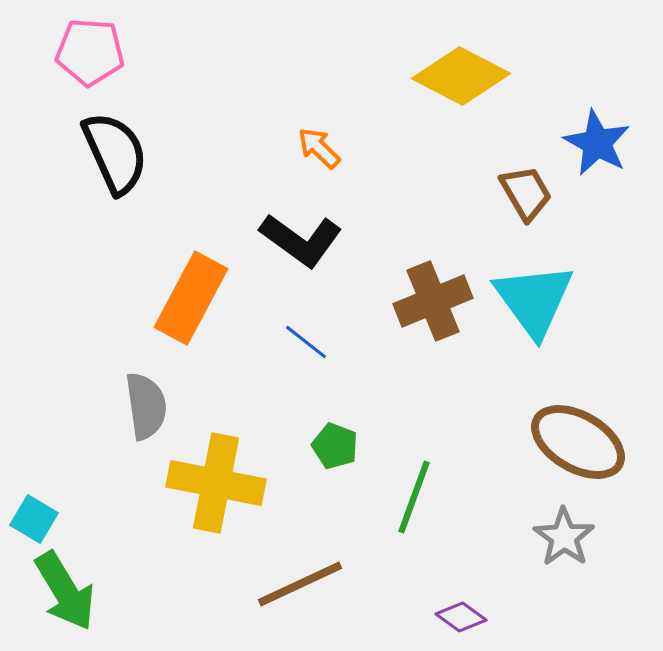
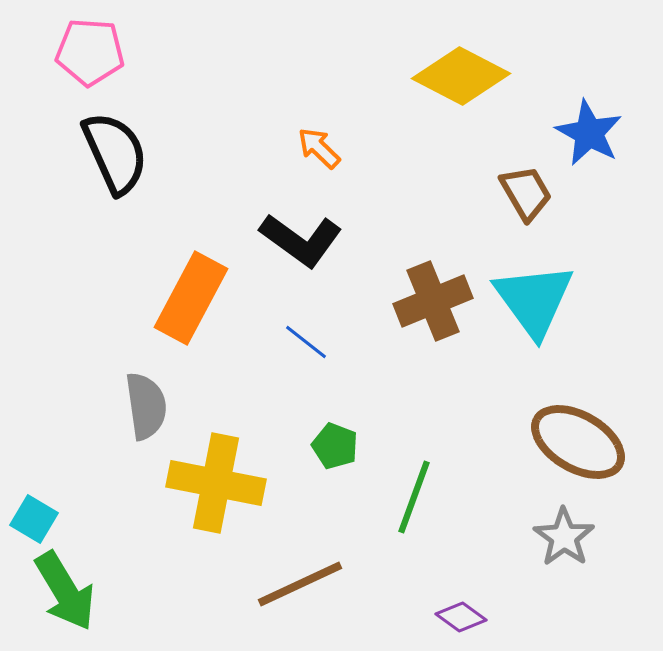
blue star: moved 8 px left, 10 px up
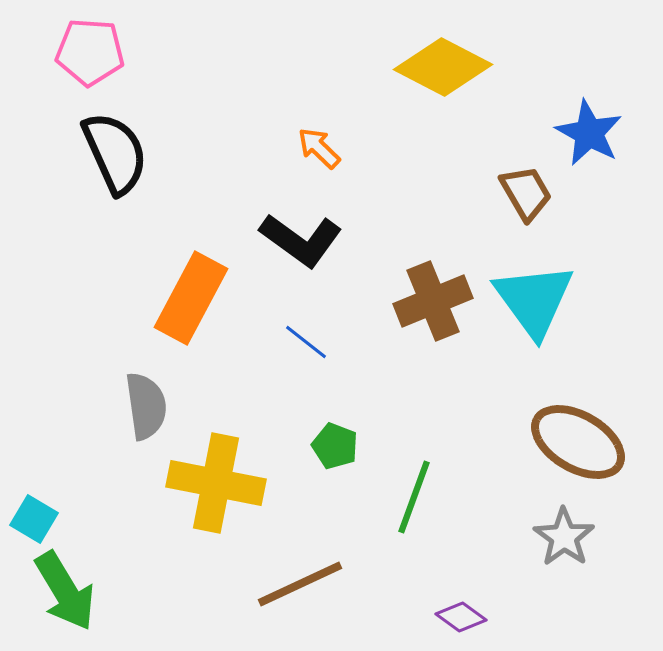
yellow diamond: moved 18 px left, 9 px up
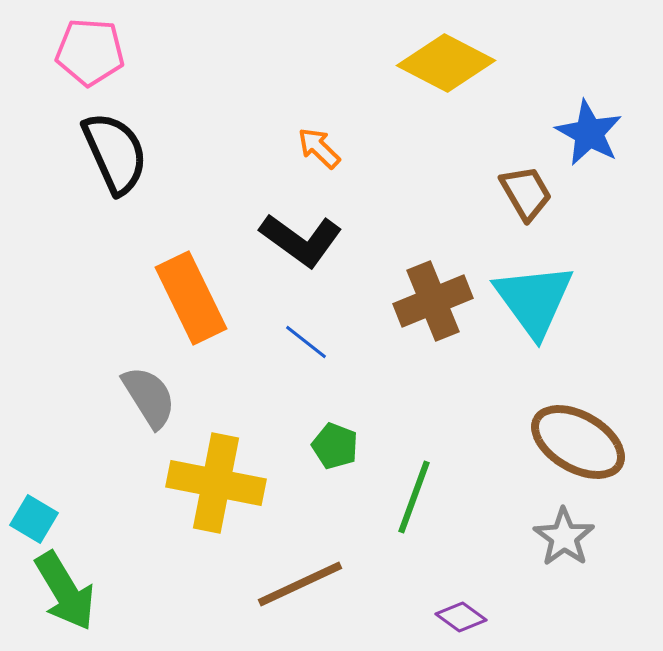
yellow diamond: moved 3 px right, 4 px up
orange rectangle: rotated 54 degrees counterclockwise
gray semicircle: moved 3 px right, 9 px up; rotated 24 degrees counterclockwise
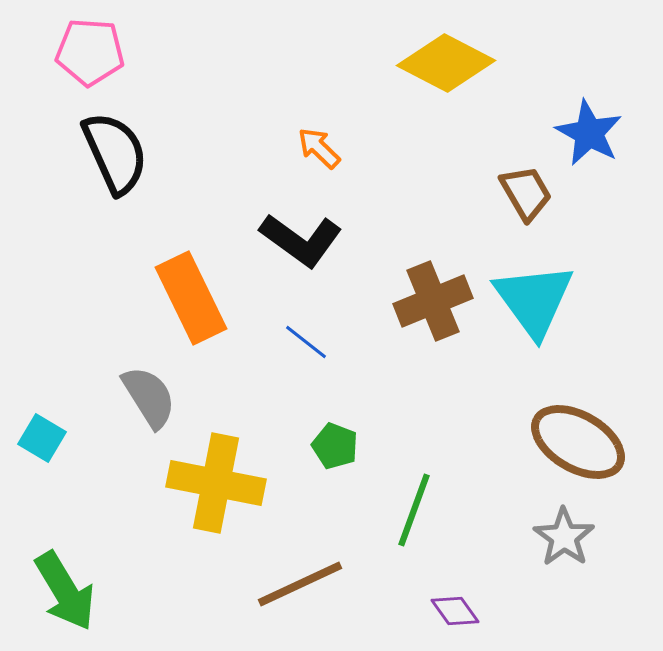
green line: moved 13 px down
cyan square: moved 8 px right, 81 px up
purple diamond: moved 6 px left, 6 px up; rotated 18 degrees clockwise
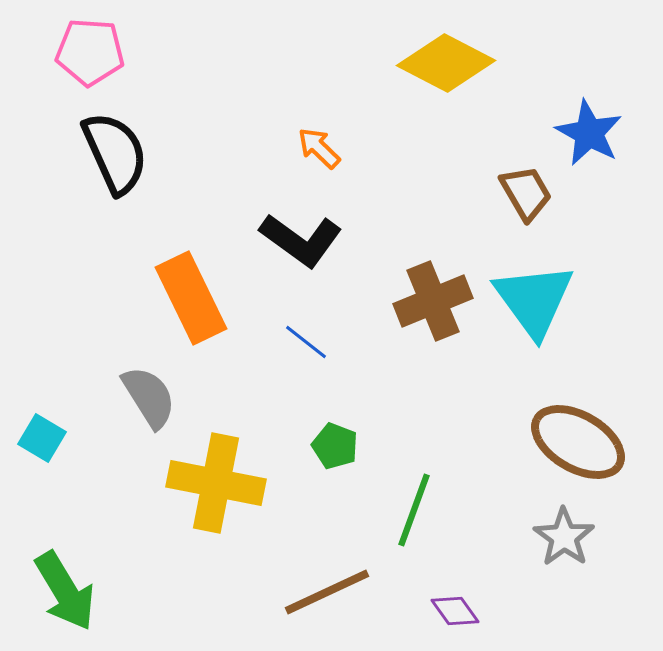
brown line: moved 27 px right, 8 px down
